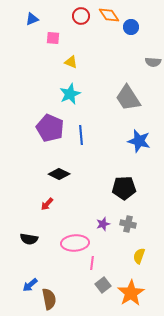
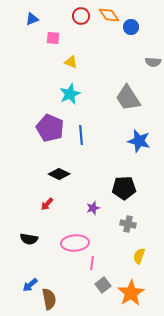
purple star: moved 10 px left, 16 px up
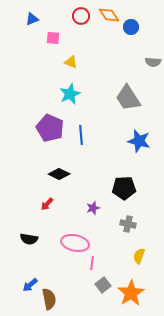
pink ellipse: rotated 16 degrees clockwise
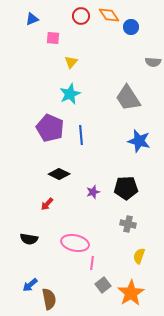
yellow triangle: rotated 48 degrees clockwise
black pentagon: moved 2 px right
purple star: moved 16 px up
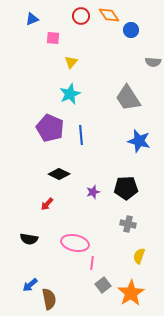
blue circle: moved 3 px down
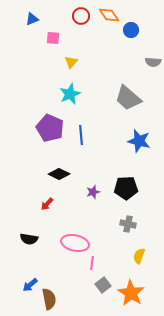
gray trapezoid: rotated 16 degrees counterclockwise
orange star: rotated 8 degrees counterclockwise
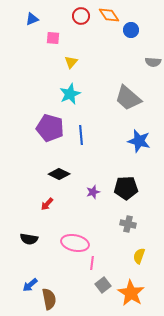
purple pentagon: rotated 8 degrees counterclockwise
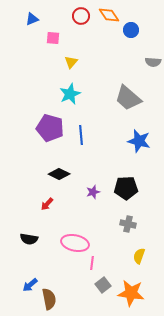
orange star: rotated 24 degrees counterclockwise
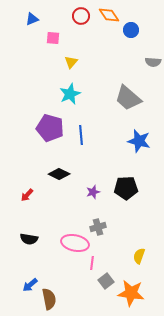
red arrow: moved 20 px left, 9 px up
gray cross: moved 30 px left, 3 px down; rotated 28 degrees counterclockwise
gray square: moved 3 px right, 4 px up
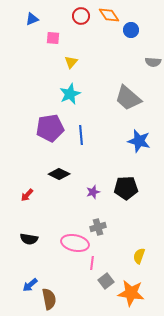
purple pentagon: rotated 24 degrees counterclockwise
